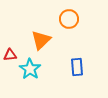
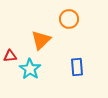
red triangle: moved 1 px down
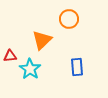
orange triangle: moved 1 px right
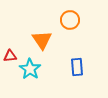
orange circle: moved 1 px right, 1 px down
orange triangle: rotated 20 degrees counterclockwise
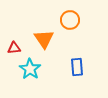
orange triangle: moved 2 px right, 1 px up
red triangle: moved 4 px right, 8 px up
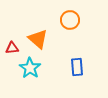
orange triangle: moved 6 px left; rotated 15 degrees counterclockwise
red triangle: moved 2 px left
cyan star: moved 1 px up
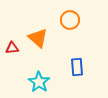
orange triangle: moved 1 px up
cyan star: moved 9 px right, 14 px down
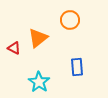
orange triangle: rotated 40 degrees clockwise
red triangle: moved 2 px right; rotated 32 degrees clockwise
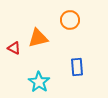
orange triangle: rotated 25 degrees clockwise
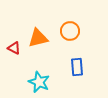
orange circle: moved 11 px down
cyan star: rotated 10 degrees counterclockwise
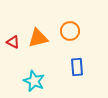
red triangle: moved 1 px left, 6 px up
cyan star: moved 5 px left, 1 px up
